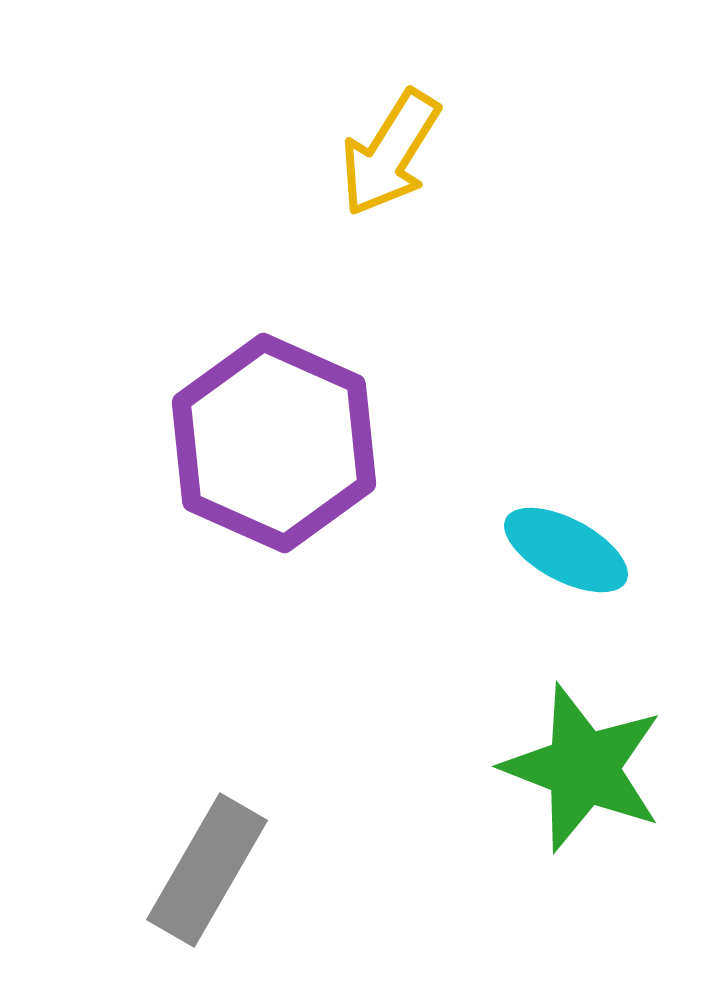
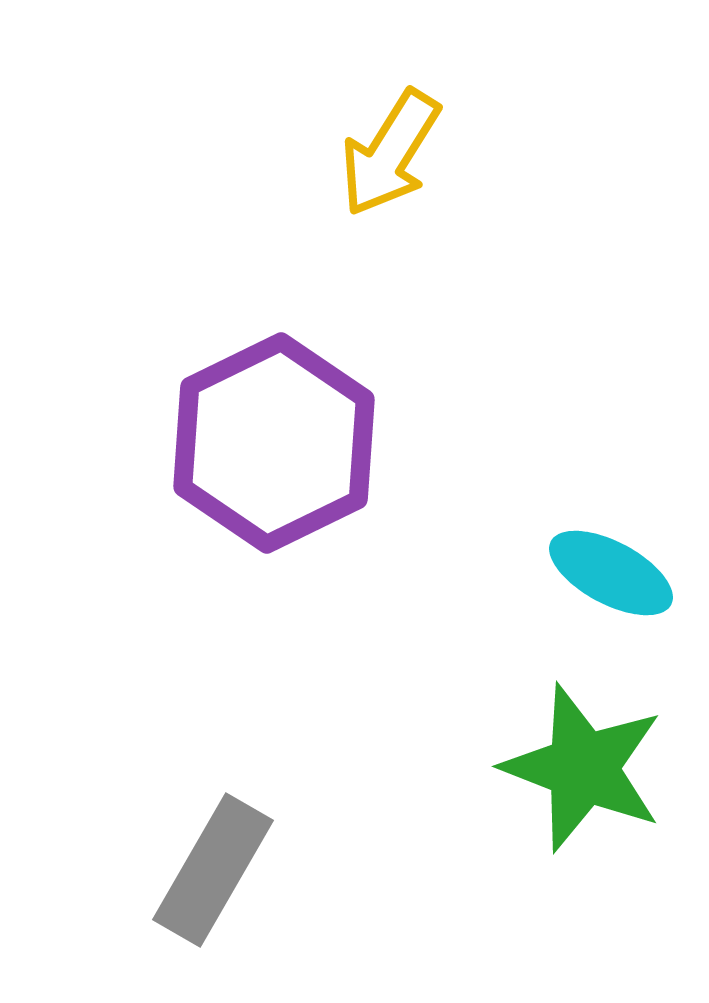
purple hexagon: rotated 10 degrees clockwise
cyan ellipse: moved 45 px right, 23 px down
gray rectangle: moved 6 px right
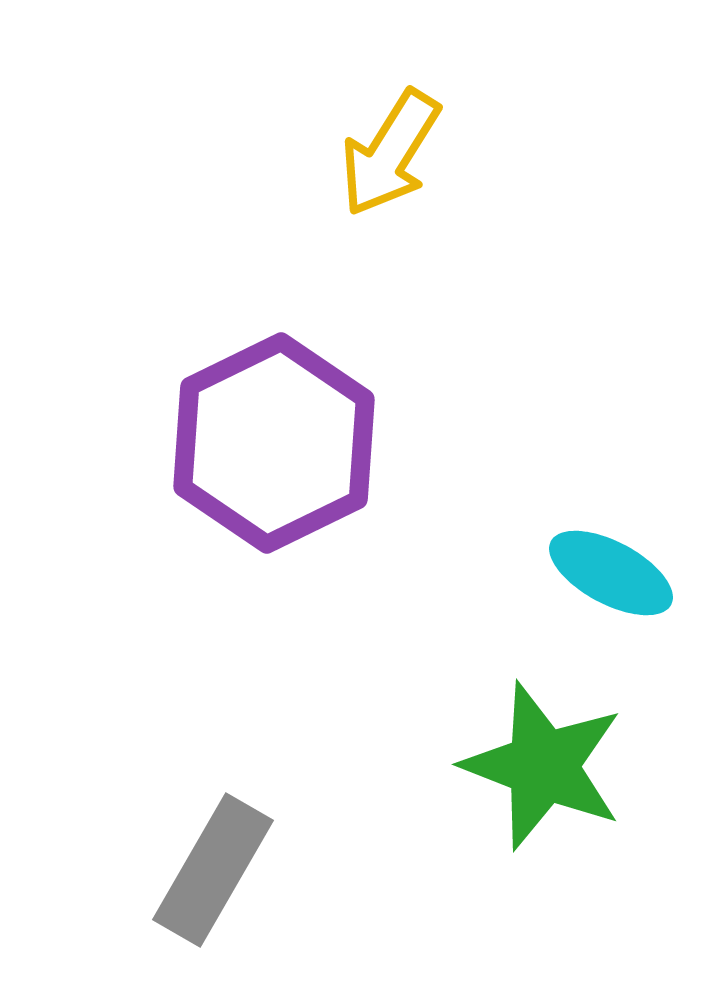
green star: moved 40 px left, 2 px up
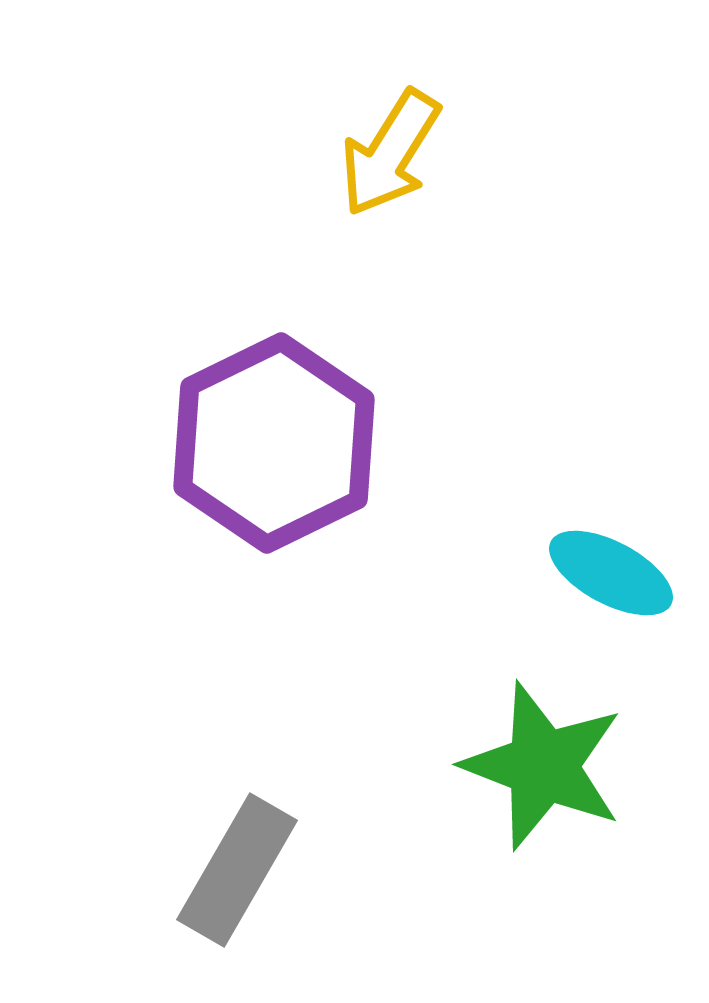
gray rectangle: moved 24 px right
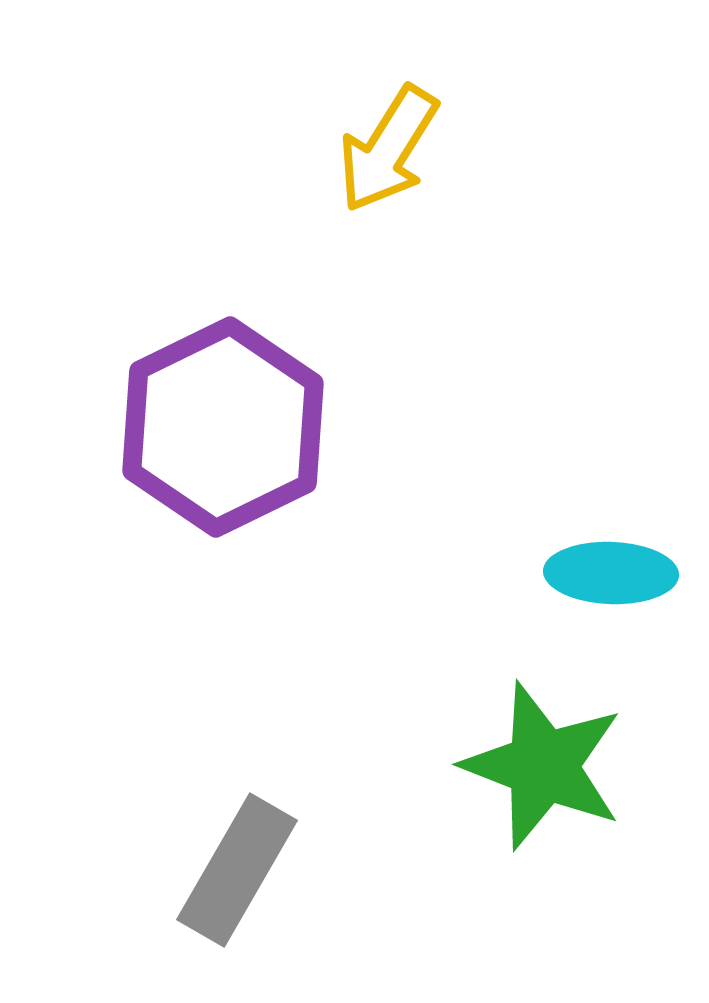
yellow arrow: moved 2 px left, 4 px up
purple hexagon: moved 51 px left, 16 px up
cyan ellipse: rotated 26 degrees counterclockwise
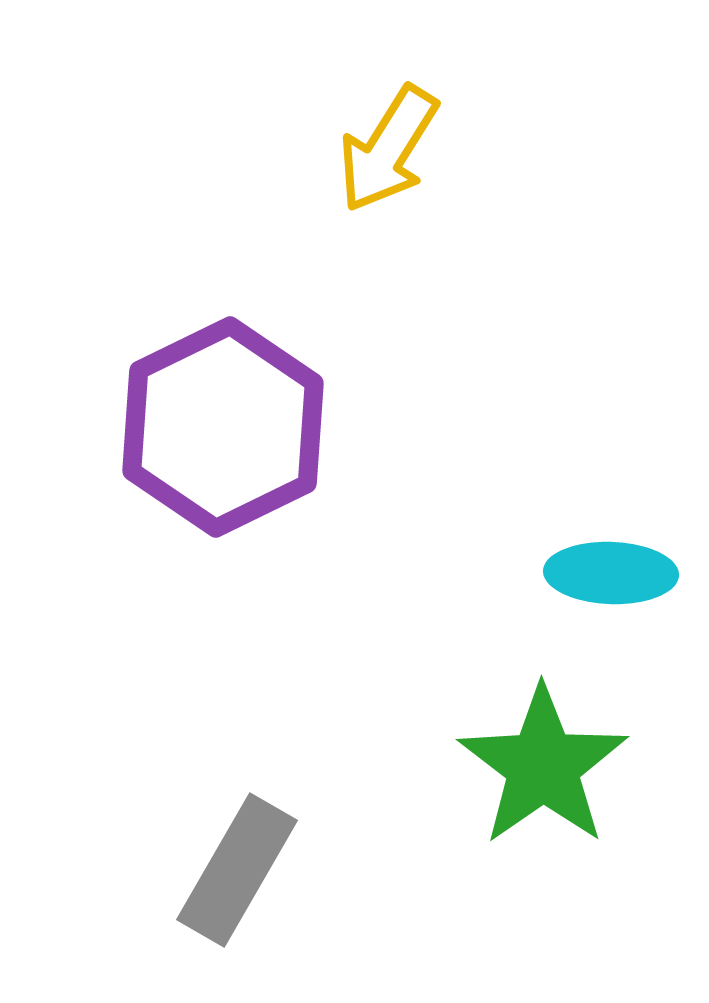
green star: rotated 16 degrees clockwise
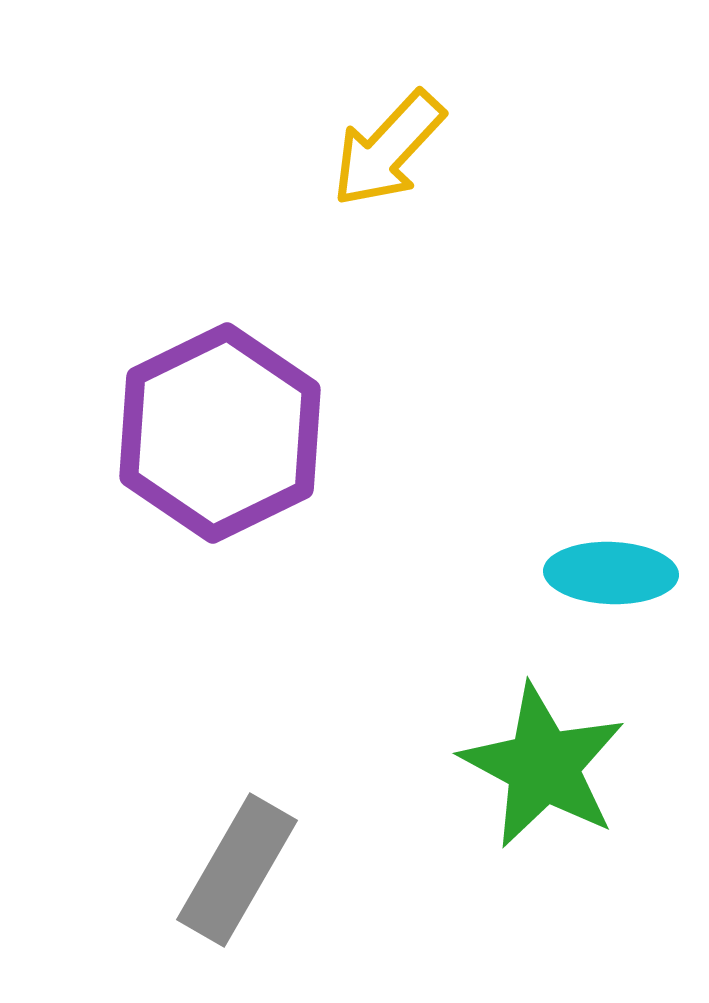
yellow arrow: rotated 11 degrees clockwise
purple hexagon: moved 3 px left, 6 px down
green star: rotated 9 degrees counterclockwise
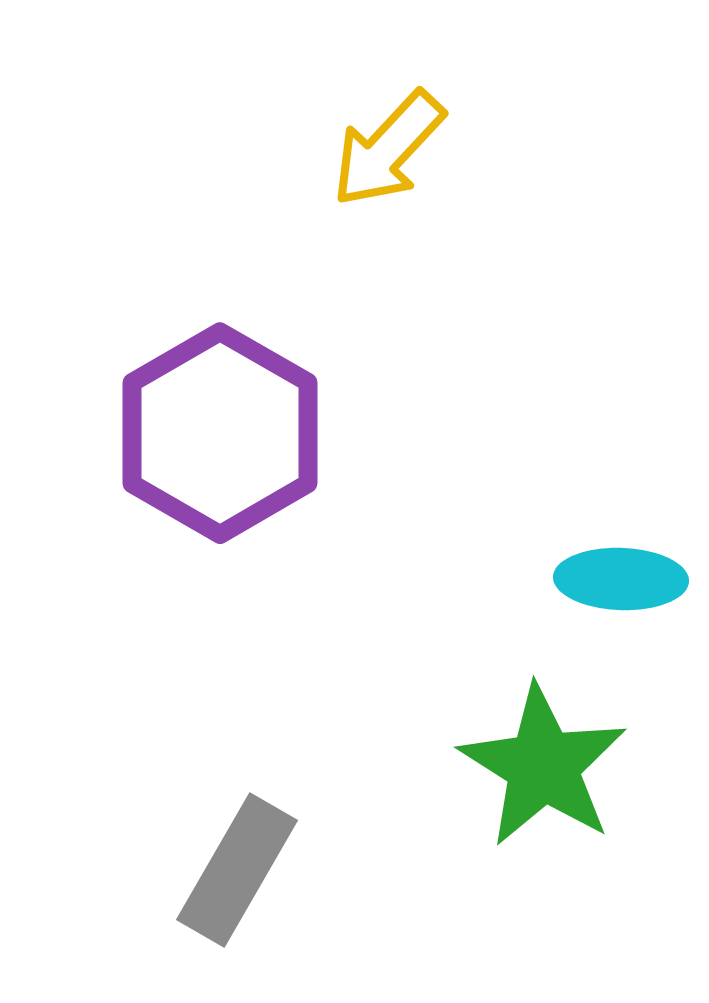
purple hexagon: rotated 4 degrees counterclockwise
cyan ellipse: moved 10 px right, 6 px down
green star: rotated 4 degrees clockwise
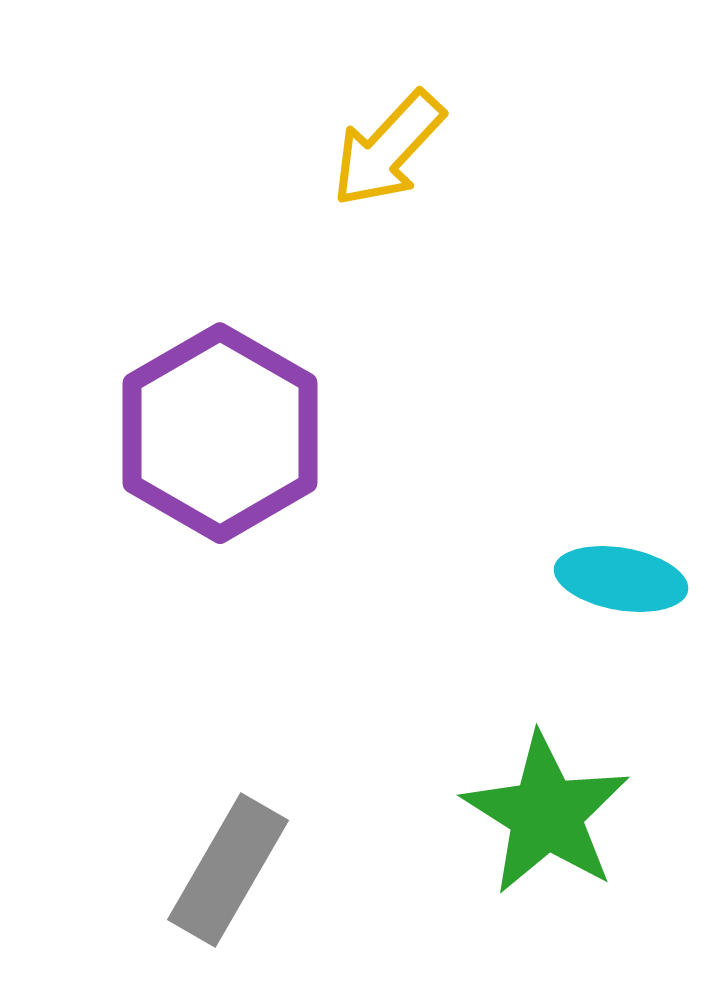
cyan ellipse: rotated 8 degrees clockwise
green star: moved 3 px right, 48 px down
gray rectangle: moved 9 px left
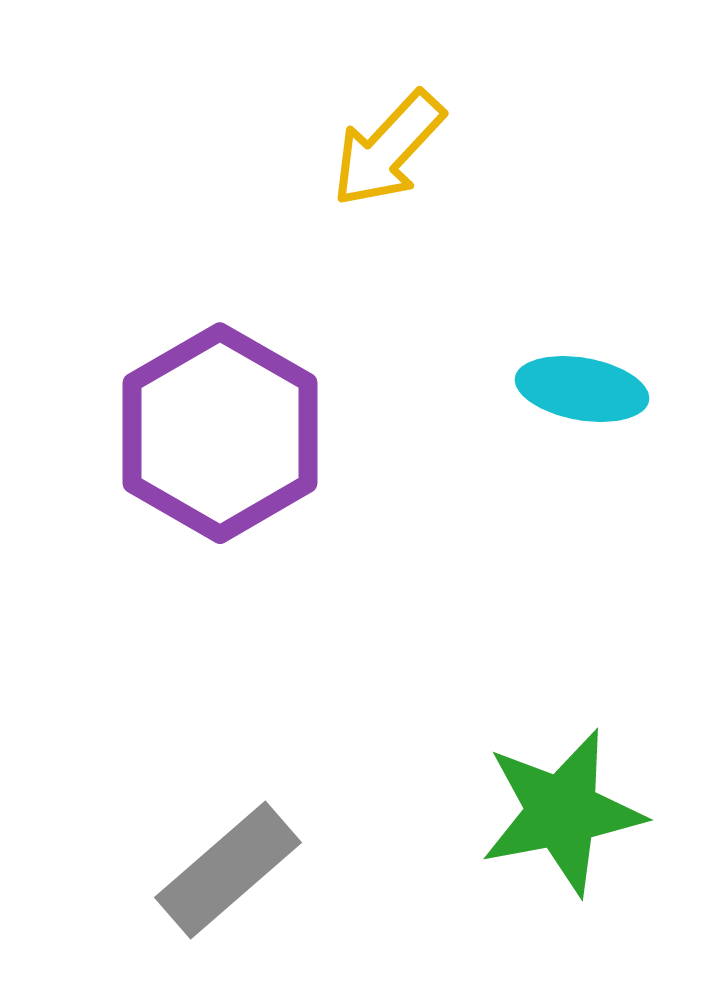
cyan ellipse: moved 39 px left, 190 px up
green star: moved 16 px right, 2 px up; rotated 29 degrees clockwise
gray rectangle: rotated 19 degrees clockwise
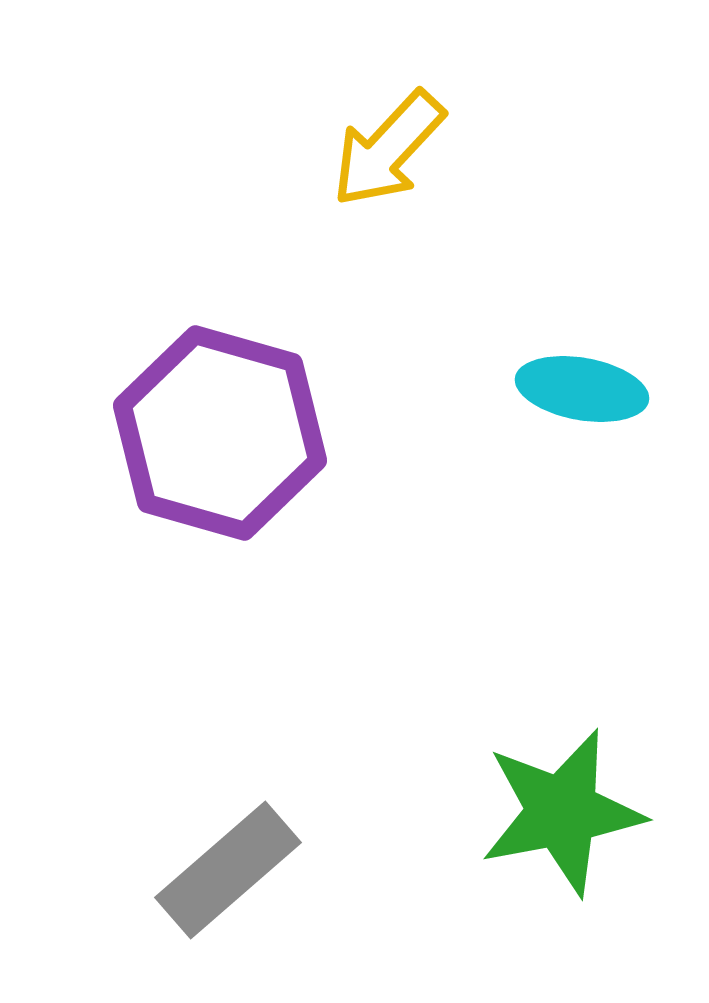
purple hexagon: rotated 14 degrees counterclockwise
